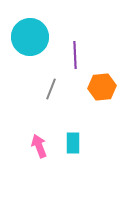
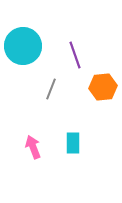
cyan circle: moved 7 px left, 9 px down
purple line: rotated 16 degrees counterclockwise
orange hexagon: moved 1 px right
pink arrow: moved 6 px left, 1 px down
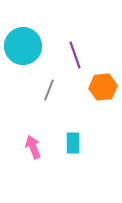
gray line: moved 2 px left, 1 px down
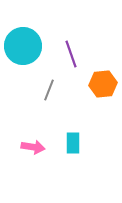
purple line: moved 4 px left, 1 px up
orange hexagon: moved 3 px up
pink arrow: rotated 120 degrees clockwise
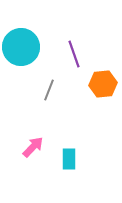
cyan circle: moved 2 px left, 1 px down
purple line: moved 3 px right
cyan rectangle: moved 4 px left, 16 px down
pink arrow: rotated 55 degrees counterclockwise
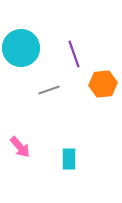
cyan circle: moved 1 px down
gray line: rotated 50 degrees clockwise
pink arrow: moved 13 px left; rotated 95 degrees clockwise
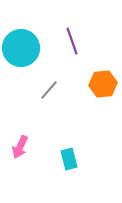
purple line: moved 2 px left, 13 px up
gray line: rotated 30 degrees counterclockwise
pink arrow: rotated 65 degrees clockwise
cyan rectangle: rotated 15 degrees counterclockwise
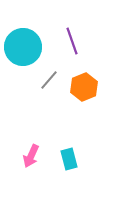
cyan circle: moved 2 px right, 1 px up
orange hexagon: moved 19 px left, 3 px down; rotated 16 degrees counterclockwise
gray line: moved 10 px up
pink arrow: moved 11 px right, 9 px down
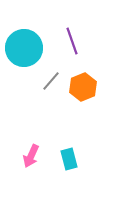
cyan circle: moved 1 px right, 1 px down
gray line: moved 2 px right, 1 px down
orange hexagon: moved 1 px left
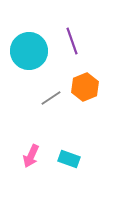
cyan circle: moved 5 px right, 3 px down
gray line: moved 17 px down; rotated 15 degrees clockwise
orange hexagon: moved 2 px right
cyan rectangle: rotated 55 degrees counterclockwise
